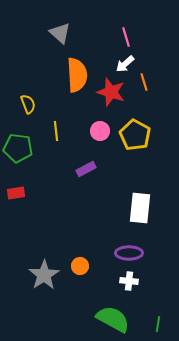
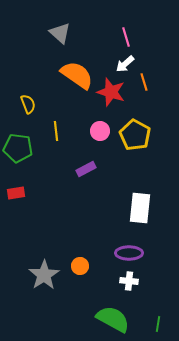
orange semicircle: rotated 52 degrees counterclockwise
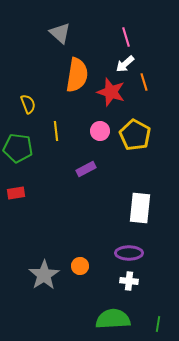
orange semicircle: rotated 64 degrees clockwise
green semicircle: rotated 32 degrees counterclockwise
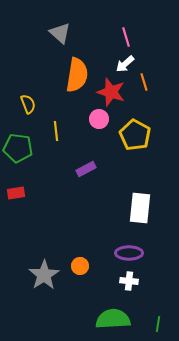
pink circle: moved 1 px left, 12 px up
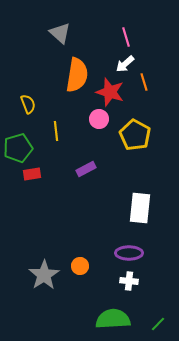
red star: moved 1 px left
green pentagon: rotated 24 degrees counterclockwise
red rectangle: moved 16 px right, 19 px up
green line: rotated 35 degrees clockwise
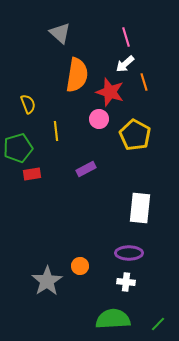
gray star: moved 3 px right, 6 px down
white cross: moved 3 px left, 1 px down
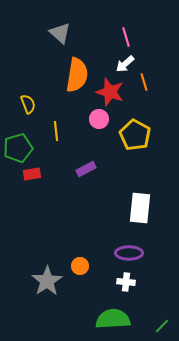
green line: moved 4 px right, 2 px down
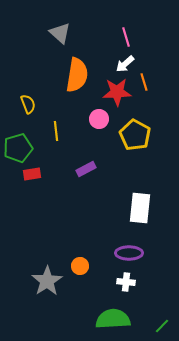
red star: moved 7 px right; rotated 20 degrees counterclockwise
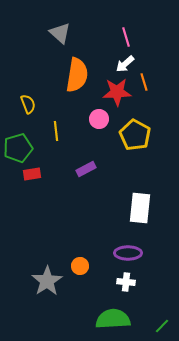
purple ellipse: moved 1 px left
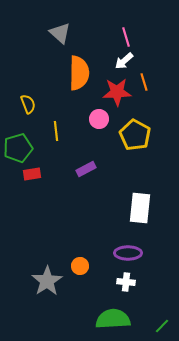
white arrow: moved 1 px left, 3 px up
orange semicircle: moved 2 px right, 2 px up; rotated 8 degrees counterclockwise
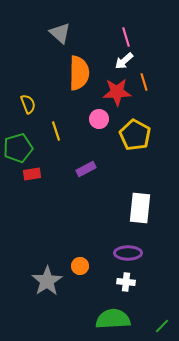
yellow line: rotated 12 degrees counterclockwise
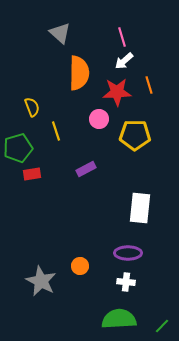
pink line: moved 4 px left
orange line: moved 5 px right, 3 px down
yellow semicircle: moved 4 px right, 3 px down
yellow pentagon: rotated 28 degrees counterclockwise
gray star: moved 6 px left; rotated 12 degrees counterclockwise
green semicircle: moved 6 px right
